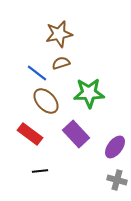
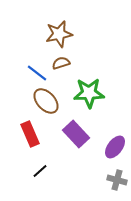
red rectangle: rotated 30 degrees clockwise
black line: rotated 35 degrees counterclockwise
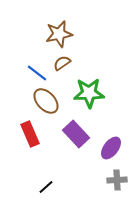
brown semicircle: moved 1 px right; rotated 18 degrees counterclockwise
purple ellipse: moved 4 px left, 1 px down
black line: moved 6 px right, 16 px down
gray cross: rotated 18 degrees counterclockwise
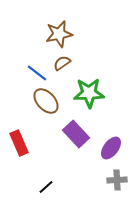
red rectangle: moved 11 px left, 9 px down
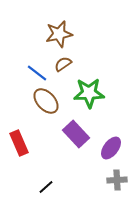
brown semicircle: moved 1 px right, 1 px down
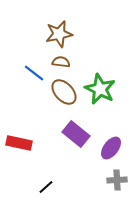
brown semicircle: moved 2 px left, 2 px up; rotated 42 degrees clockwise
blue line: moved 3 px left
green star: moved 11 px right, 4 px up; rotated 28 degrees clockwise
brown ellipse: moved 18 px right, 9 px up
purple rectangle: rotated 8 degrees counterclockwise
red rectangle: rotated 55 degrees counterclockwise
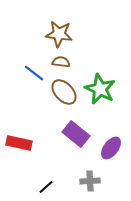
brown star: rotated 20 degrees clockwise
gray cross: moved 27 px left, 1 px down
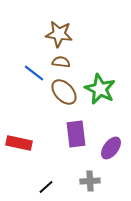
purple rectangle: rotated 44 degrees clockwise
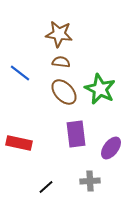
blue line: moved 14 px left
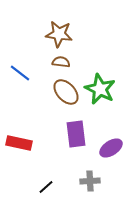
brown ellipse: moved 2 px right
purple ellipse: rotated 20 degrees clockwise
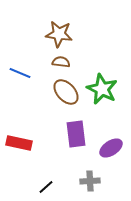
blue line: rotated 15 degrees counterclockwise
green star: moved 2 px right
